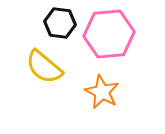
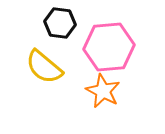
pink hexagon: moved 13 px down
orange star: moved 1 px right, 1 px up
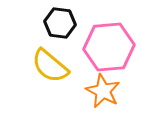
yellow semicircle: moved 6 px right, 1 px up
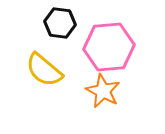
yellow semicircle: moved 6 px left, 4 px down
